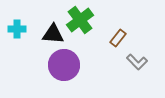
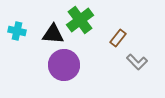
cyan cross: moved 2 px down; rotated 12 degrees clockwise
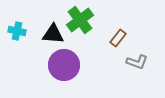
gray L-shape: rotated 25 degrees counterclockwise
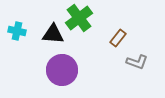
green cross: moved 1 px left, 2 px up
purple circle: moved 2 px left, 5 px down
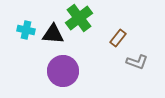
cyan cross: moved 9 px right, 1 px up
purple circle: moved 1 px right, 1 px down
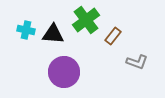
green cross: moved 7 px right, 2 px down
brown rectangle: moved 5 px left, 2 px up
purple circle: moved 1 px right, 1 px down
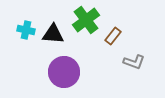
gray L-shape: moved 3 px left
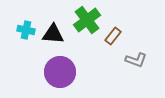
green cross: moved 1 px right
gray L-shape: moved 2 px right, 2 px up
purple circle: moved 4 px left
